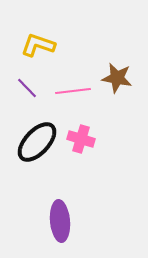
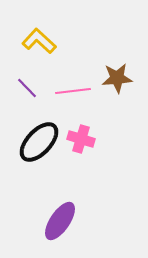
yellow L-shape: moved 1 px right, 4 px up; rotated 24 degrees clockwise
brown star: rotated 16 degrees counterclockwise
black ellipse: moved 2 px right
purple ellipse: rotated 39 degrees clockwise
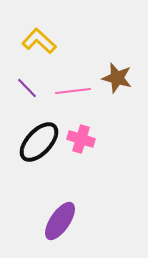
brown star: rotated 20 degrees clockwise
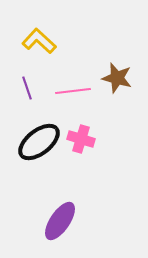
purple line: rotated 25 degrees clockwise
black ellipse: rotated 9 degrees clockwise
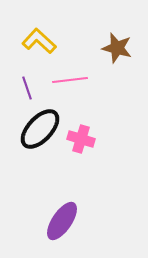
brown star: moved 30 px up
pink line: moved 3 px left, 11 px up
black ellipse: moved 1 px right, 13 px up; rotated 9 degrees counterclockwise
purple ellipse: moved 2 px right
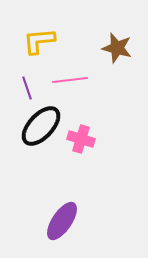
yellow L-shape: rotated 48 degrees counterclockwise
black ellipse: moved 1 px right, 3 px up
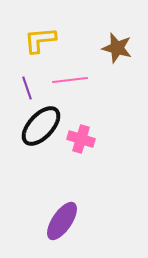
yellow L-shape: moved 1 px right, 1 px up
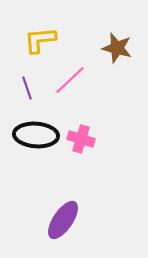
pink line: rotated 36 degrees counterclockwise
black ellipse: moved 5 px left, 9 px down; rotated 51 degrees clockwise
purple ellipse: moved 1 px right, 1 px up
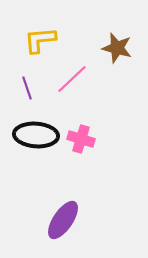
pink line: moved 2 px right, 1 px up
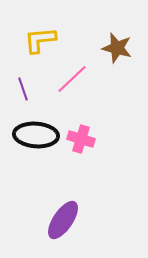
purple line: moved 4 px left, 1 px down
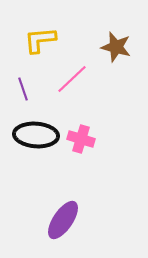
brown star: moved 1 px left, 1 px up
